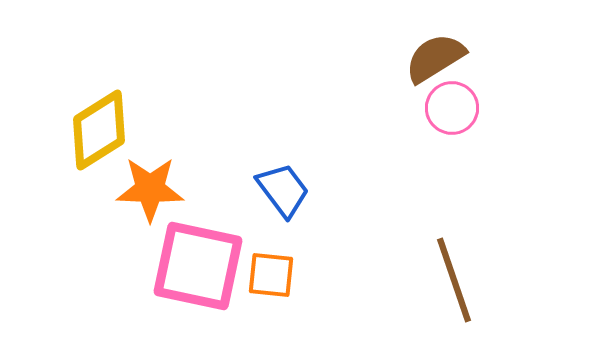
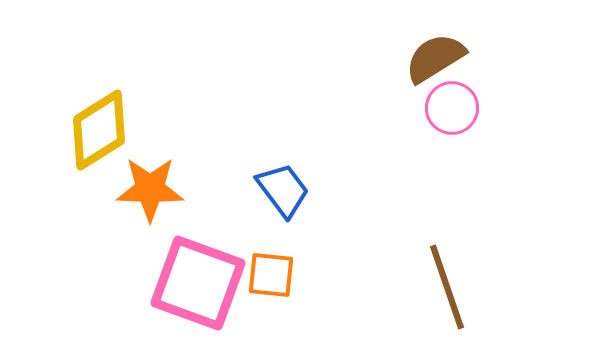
pink square: moved 17 px down; rotated 8 degrees clockwise
brown line: moved 7 px left, 7 px down
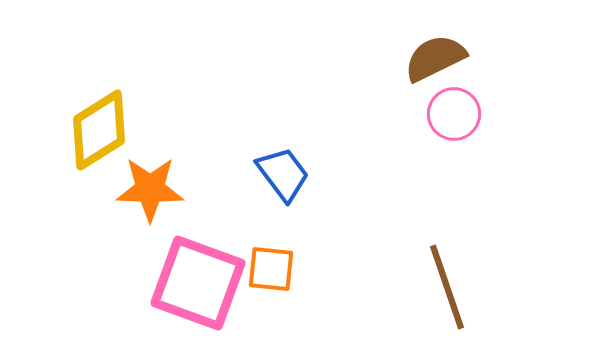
brown semicircle: rotated 6 degrees clockwise
pink circle: moved 2 px right, 6 px down
blue trapezoid: moved 16 px up
orange square: moved 6 px up
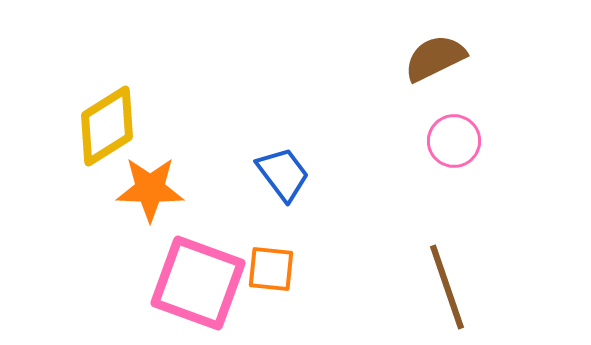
pink circle: moved 27 px down
yellow diamond: moved 8 px right, 4 px up
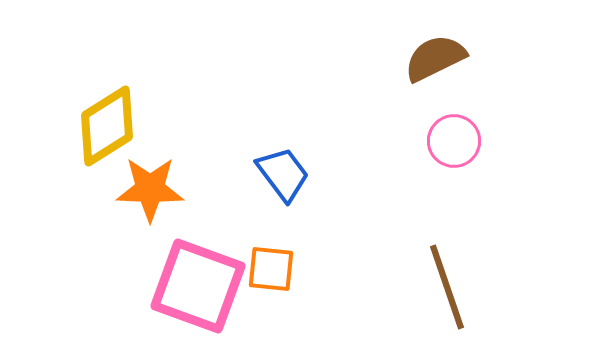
pink square: moved 3 px down
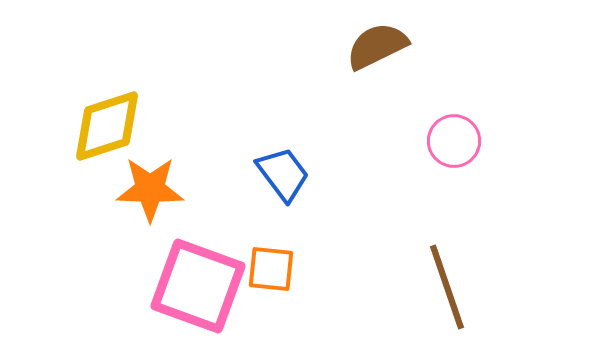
brown semicircle: moved 58 px left, 12 px up
yellow diamond: rotated 14 degrees clockwise
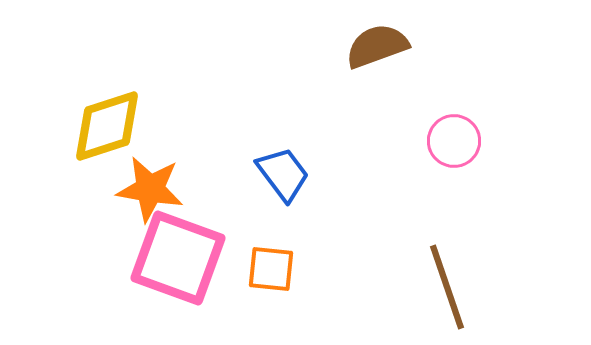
brown semicircle: rotated 6 degrees clockwise
orange star: rotated 8 degrees clockwise
pink square: moved 20 px left, 28 px up
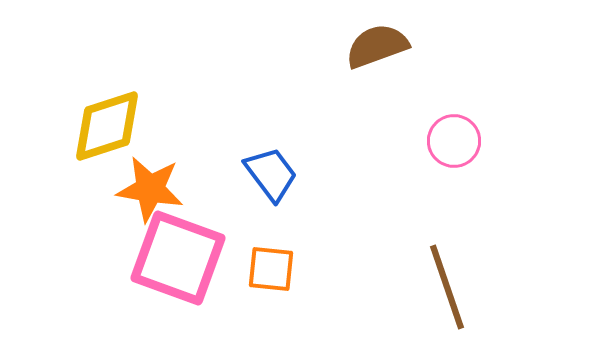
blue trapezoid: moved 12 px left
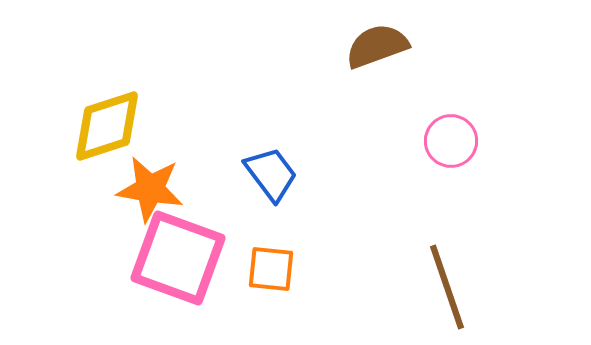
pink circle: moved 3 px left
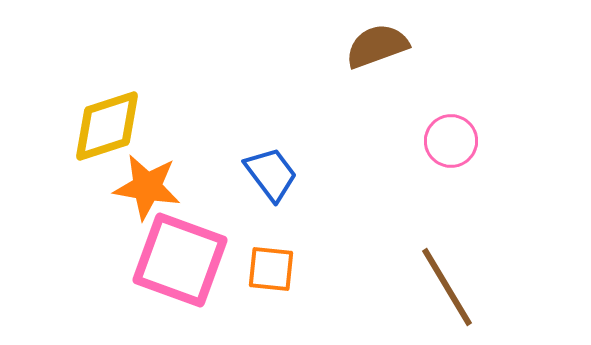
orange star: moved 3 px left, 2 px up
pink square: moved 2 px right, 2 px down
brown line: rotated 12 degrees counterclockwise
